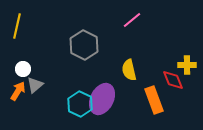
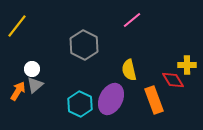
yellow line: rotated 25 degrees clockwise
white circle: moved 9 px right
red diamond: rotated 10 degrees counterclockwise
purple ellipse: moved 9 px right
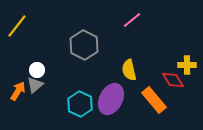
white circle: moved 5 px right, 1 px down
orange rectangle: rotated 20 degrees counterclockwise
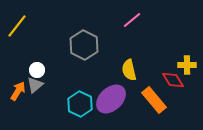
purple ellipse: rotated 20 degrees clockwise
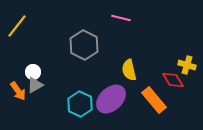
pink line: moved 11 px left, 2 px up; rotated 54 degrees clockwise
yellow cross: rotated 18 degrees clockwise
white circle: moved 4 px left, 2 px down
gray triangle: rotated 12 degrees clockwise
orange arrow: rotated 114 degrees clockwise
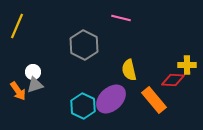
yellow line: rotated 15 degrees counterclockwise
yellow cross: rotated 18 degrees counterclockwise
red diamond: rotated 55 degrees counterclockwise
gray triangle: rotated 12 degrees clockwise
cyan hexagon: moved 3 px right, 2 px down
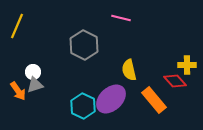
red diamond: moved 2 px right, 1 px down; rotated 45 degrees clockwise
